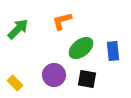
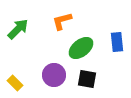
blue rectangle: moved 4 px right, 9 px up
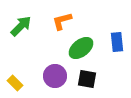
green arrow: moved 3 px right, 3 px up
purple circle: moved 1 px right, 1 px down
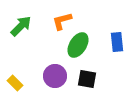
green ellipse: moved 3 px left, 3 px up; rotated 20 degrees counterclockwise
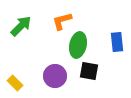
green ellipse: rotated 20 degrees counterclockwise
black square: moved 2 px right, 8 px up
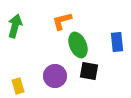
green arrow: moved 6 px left; rotated 30 degrees counterclockwise
green ellipse: rotated 35 degrees counterclockwise
yellow rectangle: moved 3 px right, 3 px down; rotated 28 degrees clockwise
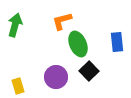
green arrow: moved 1 px up
green ellipse: moved 1 px up
black square: rotated 36 degrees clockwise
purple circle: moved 1 px right, 1 px down
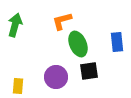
black square: rotated 36 degrees clockwise
yellow rectangle: rotated 21 degrees clockwise
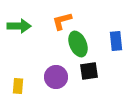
green arrow: moved 4 px right, 1 px down; rotated 75 degrees clockwise
blue rectangle: moved 1 px left, 1 px up
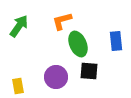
green arrow: rotated 55 degrees counterclockwise
black square: rotated 12 degrees clockwise
yellow rectangle: rotated 14 degrees counterclockwise
